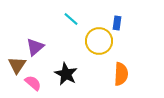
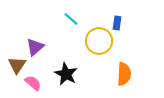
orange semicircle: moved 3 px right
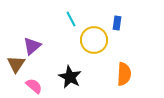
cyan line: rotated 21 degrees clockwise
yellow circle: moved 5 px left, 1 px up
purple triangle: moved 3 px left, 1 px up
brown triangle: moved 1 px left, 1 px up
black star: moved 4 px right, 3 px down
pink semicircle: moved 1 px right, 3 px down
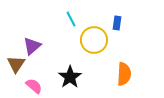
black star: rotated 10 degrees clockwise
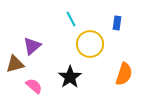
yellow circle: moved 4 px left, 4 px down
brown triangle: moved 1 px left; rotated 42 degrees clockwise
orange semicircle: rotated 15 degrees clockwise
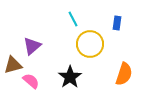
cyan line: moved 2 px right
brown triangle: moved 2 px left, 1 px down
pink semicircle: moved 3 px left, 5 px up
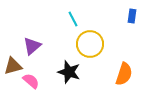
blue rectangle: moved 15 px right, 7 px up
brown triangle: moved 1 px down
black star: moved 1 px left, 5 px up; rotated 20 degrees counterclockwise
